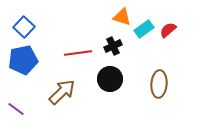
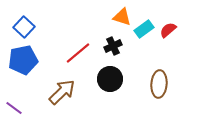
red line: rotated 32 degrees counterclockwise
purple line: moved 2 px left, 1 px up
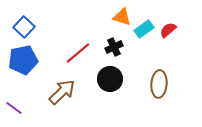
black cross: moved 1 px right, 1 px down
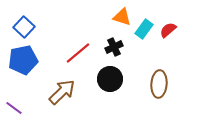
cyan rectangle: rotated 18 degrees counterclockwise
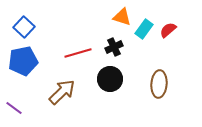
red line: rotated 24 degrees clockwise
blue pentagon: moved 1 px down
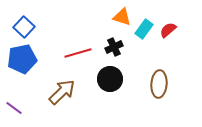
blue pentagon: moved 1 px left, 2 px up
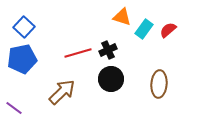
black cross: moved 6 px left, 3 px down
black circle: moved 1 px right
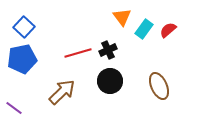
orange triangle: rotated 36 degrees clockwise
black circle: moved 1 px left, 2 px down
brown ellipse: moved 2 px down; rotated 28 degrees counterclockwise
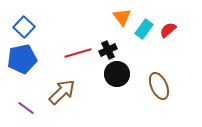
black circle: moved 7 px right, 7 px up
purple line: moved 12 px right
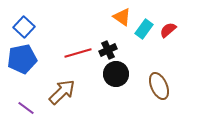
orange triangle: rotated 18 degrees counterclockwise
black circle: moved 1 px left
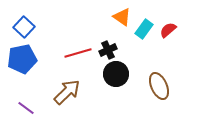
brown arrow: moved 5 px right
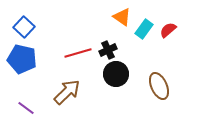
blue pentagon: rotated 24 degrees clockwise
